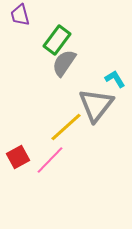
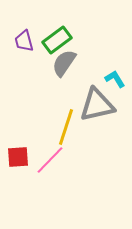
purple trapezoid: moved 4 px right, 26 px down
green rectangle: rotated 16 degrees clockwise
gray triangle: moved 1 px right; rotated 39 degrees clockwise
yellow line: rotated 30 degrees counterclockwise
red square: rotated 25 degrees clockwise
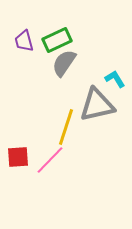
green rectangle: rotated 12 degrees clockwise
